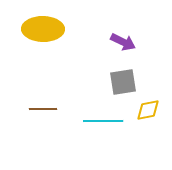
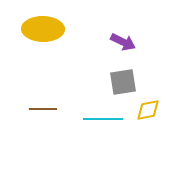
cyan line: moved 2 px up
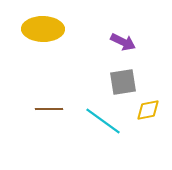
brown line: moved 6 px right
cyan line: moved 2 px down; rotated 36 degrees clockwise
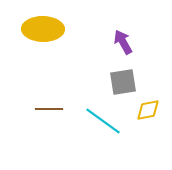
purple arrow: rotated 145 degrees counterclockwise
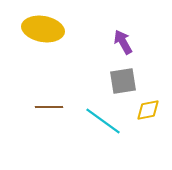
yellow ellipse: rotated 9 degrees clockwise
gray square: moved 1 px up
brown line: moved 2 px up
